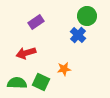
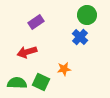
green circle: moved 1 px up
blue cross: moved 2 px right, 2 px down
red arrow: moved 1 px right, 1 px up
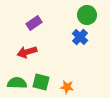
purple rectangle: moved 2 px left, 1 px down
orange star: moved 3 px right, 18 px down; rotated 16 degrees clockwise
green square: rotated 12 degrees counterclockwise
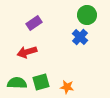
green square: rotated 30 degrees counterclockwise
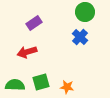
green circle: moved 2 px left, 3 px up
green semicircle: moved 2 px left, 2 px down
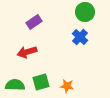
purple rectangle: moved 1 px up
orange star: moved 1 px up
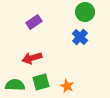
red arrow: moved 5 px right, 6 px down
orange star: rotated 16 degrees clockwise
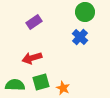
orange star: moved 4 px left, 2 px down
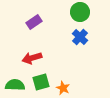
green circle: moved 5 px left
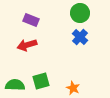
green circle: moved 1 px down
purple rectangle: moved 3 px left, 2 px up; rotated 56 degrees clockwise
red arrow: moved 5 px left, 13 px up
green square: moved 1 px up
orange star: moved 10 px right
